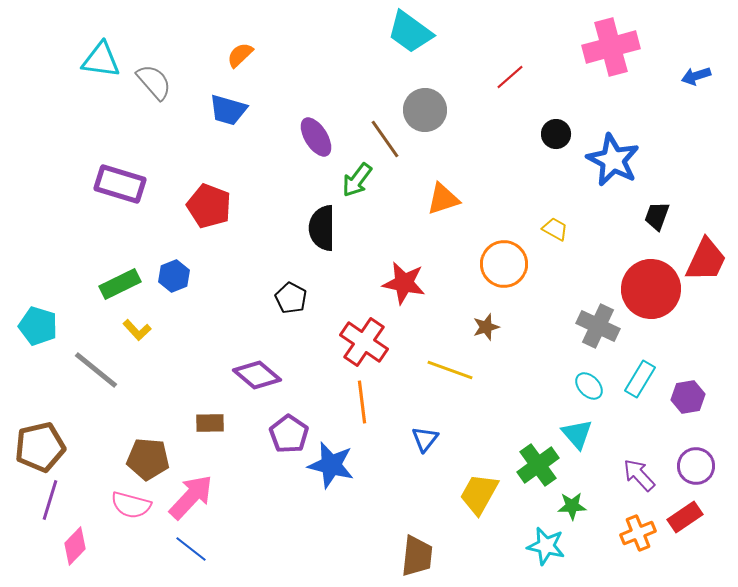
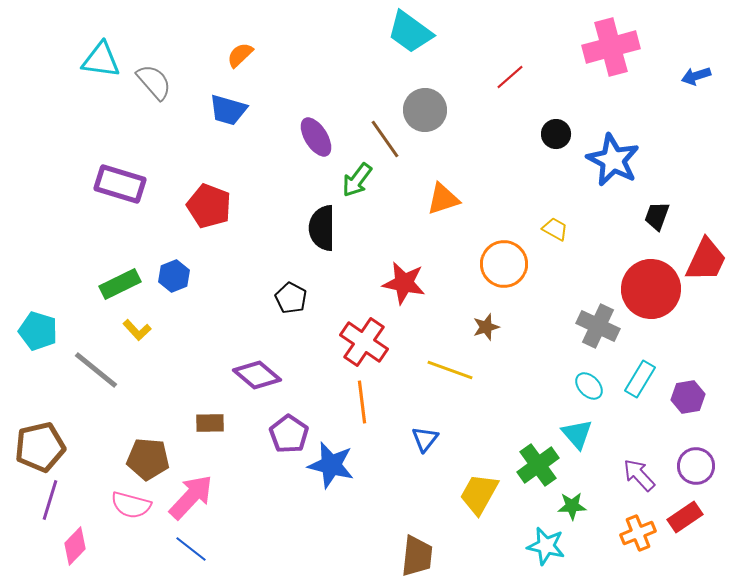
cyan pentagon at (38, 326): moved 5 px down
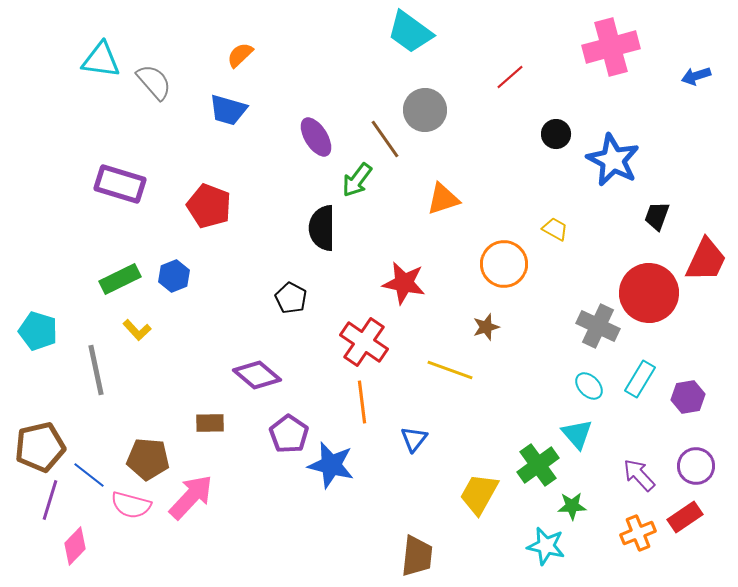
green rectangle at (120, 284): moved 5 px up
red circle at (651, 289): moved 2 px left, 4 px down
gray line at (96, 370): rotated 39 degrees clockwise
blue triangle at (425, 439): moved 11 px left
blue line at (191, 549): moved 102 px left, 74 px up
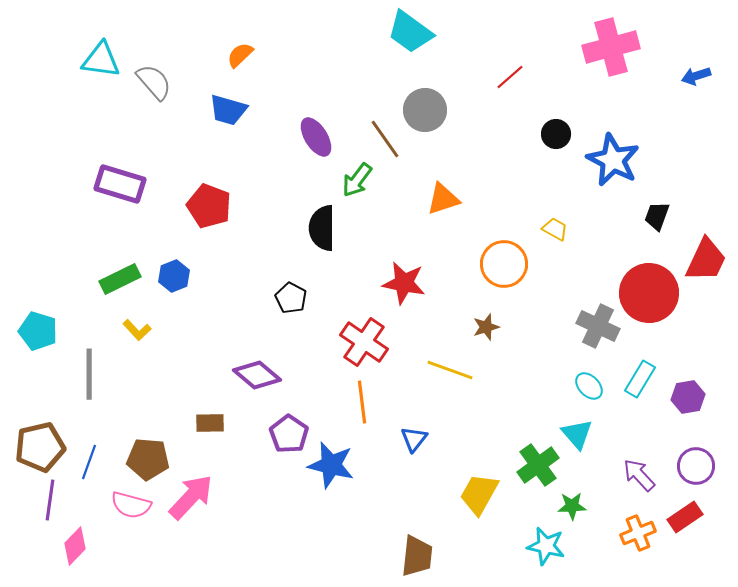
gray line at (96, 370): moved 7 px left, 4 px down; rotated 12 degrees clockwise
blue line at (89, 475): moved 13 px up; rotated 72 degrees clockwise
purple line at (50, 500): rotated 9 degrees counterclockwise
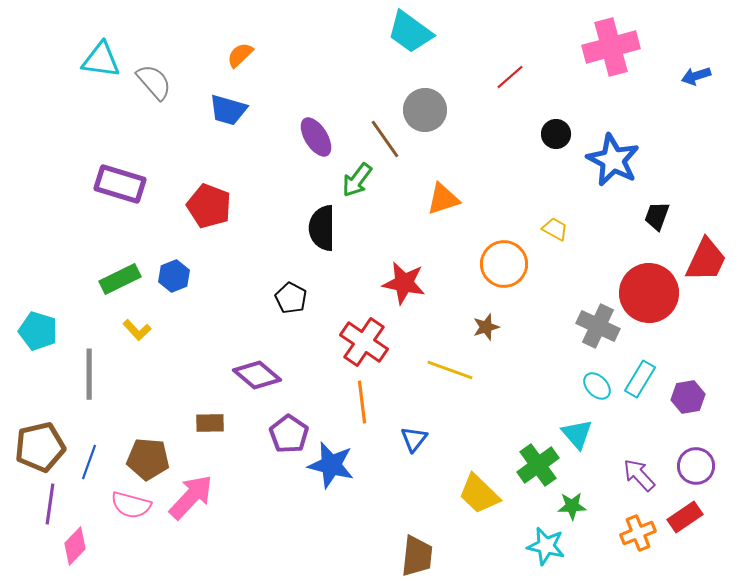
cyan ellipse at (589, 386): moved 8 px right
yellow trapezoid at (479, 494): rotated 75 degrees counterclockwise
purple line at (50, 500): moved 4 px down
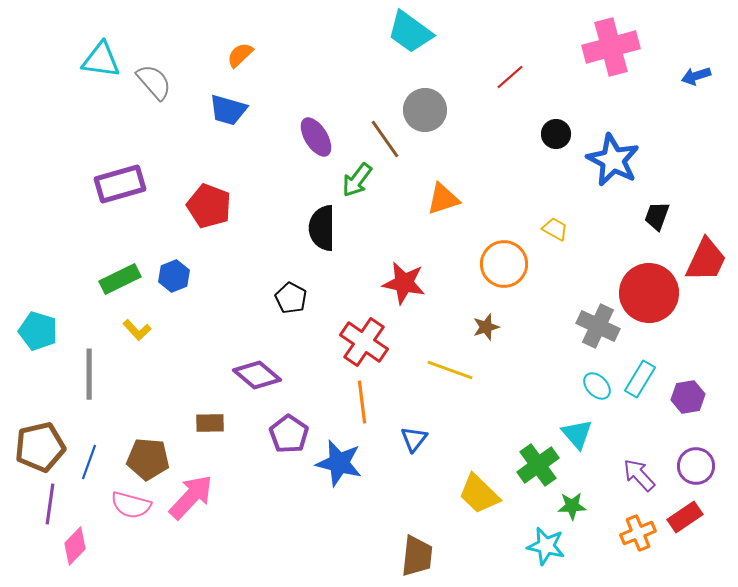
purple rectangle at (120, 184): rotated 33 degrees counterclockwise
blue star at (331, 465): moved 8 px right, 2 px up
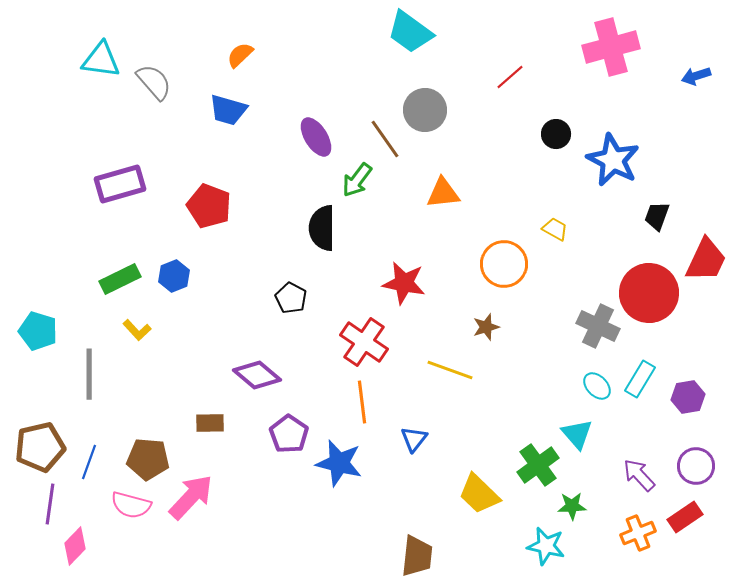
orange triangle at (443, 199): moved 6 px up; rotated 12 degrees clockwise
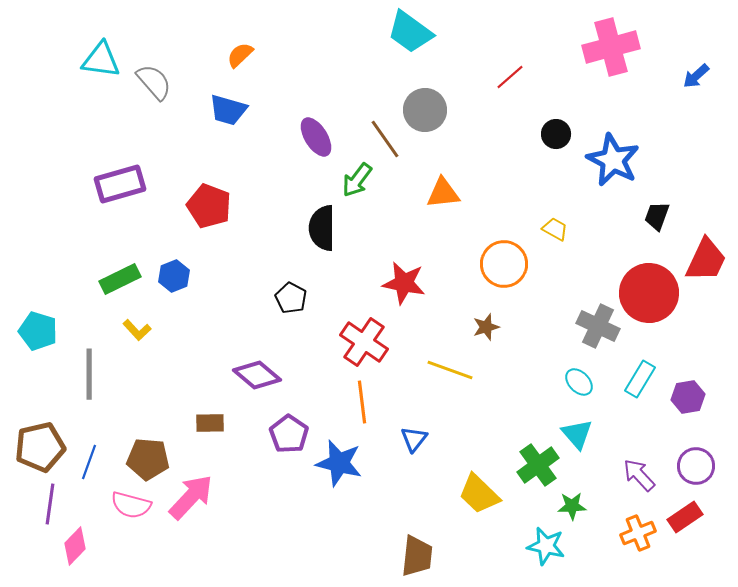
blue arrow at (696, 76): rotated 24 degrees counterclockwise
cyan ellipse at (597, 386): moved 18 px left, 4 px up
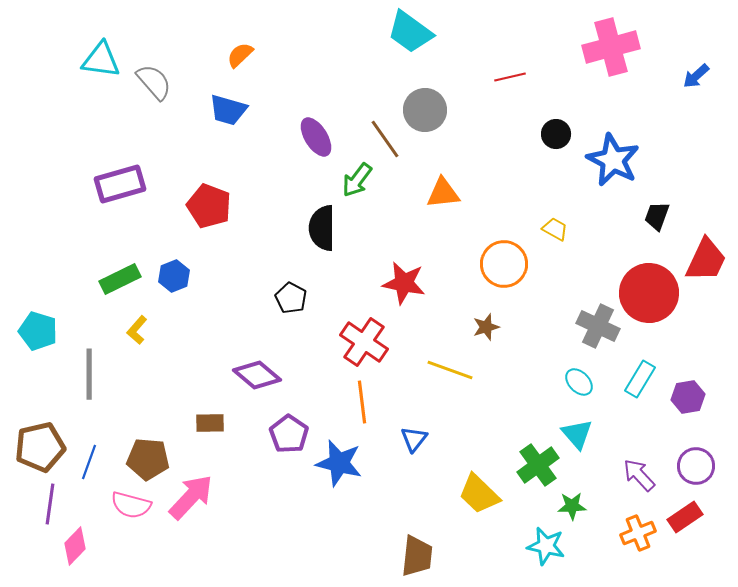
red line at (510, 77): rotated 28 degrees clockwise
yellow L-shape at (137, 330): rotated 84 degrees clockwise
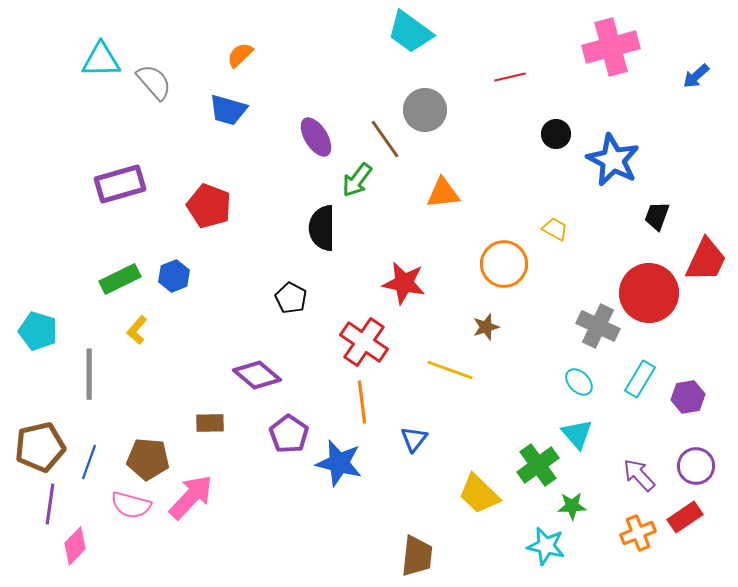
cyan triangle at (101, 60): rotated 9 degrees counterclockwise
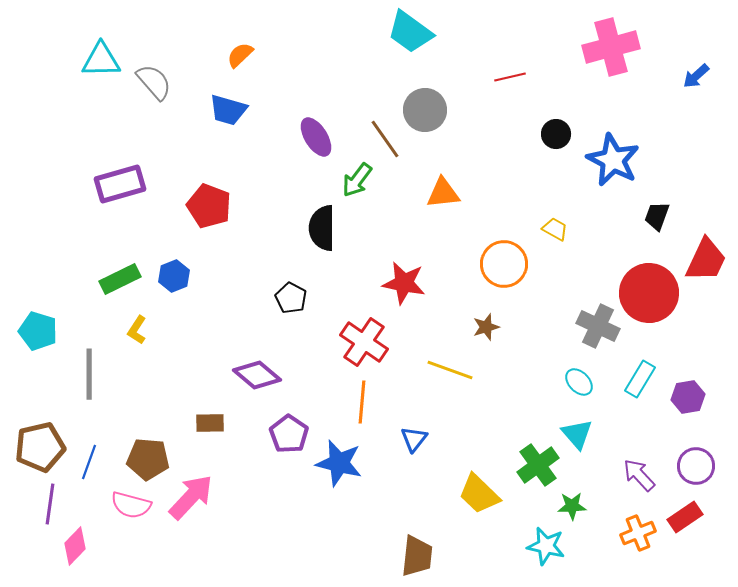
yellow L-shape at (137, 330): rotated 8 degrees counterclockwise
orange line at (362, 402): rotated 12 degrees clockwise
